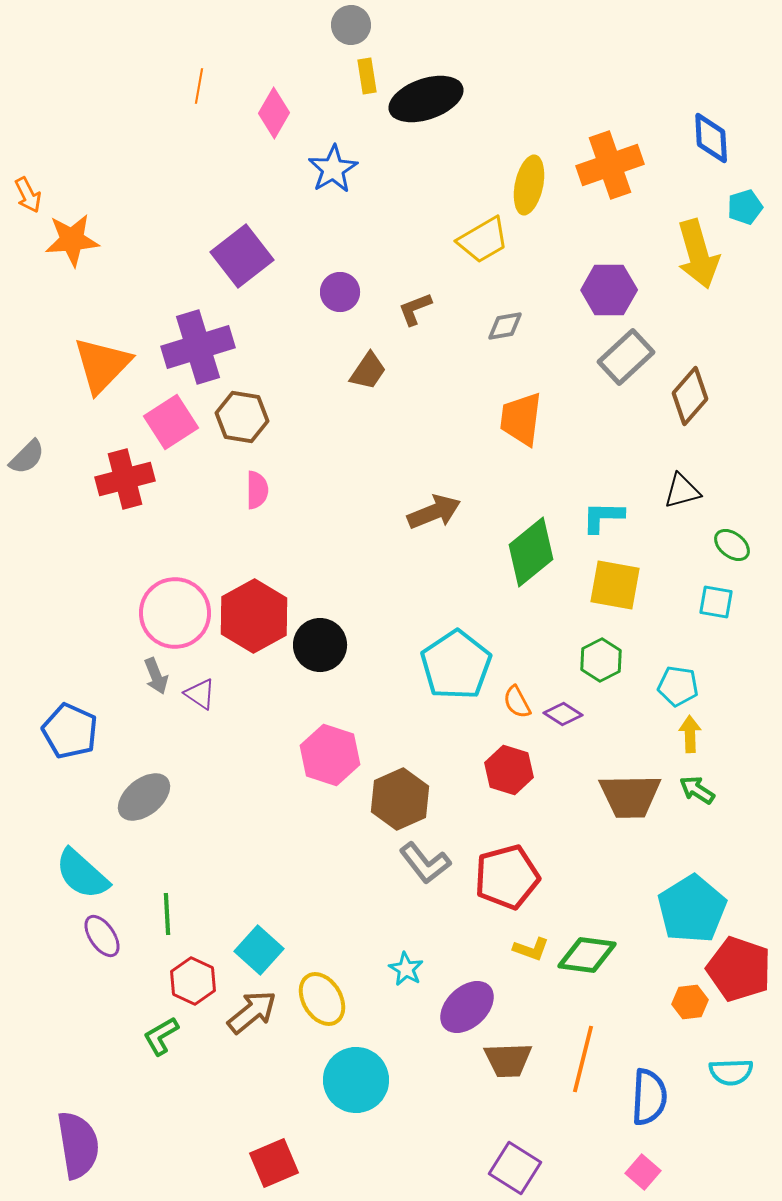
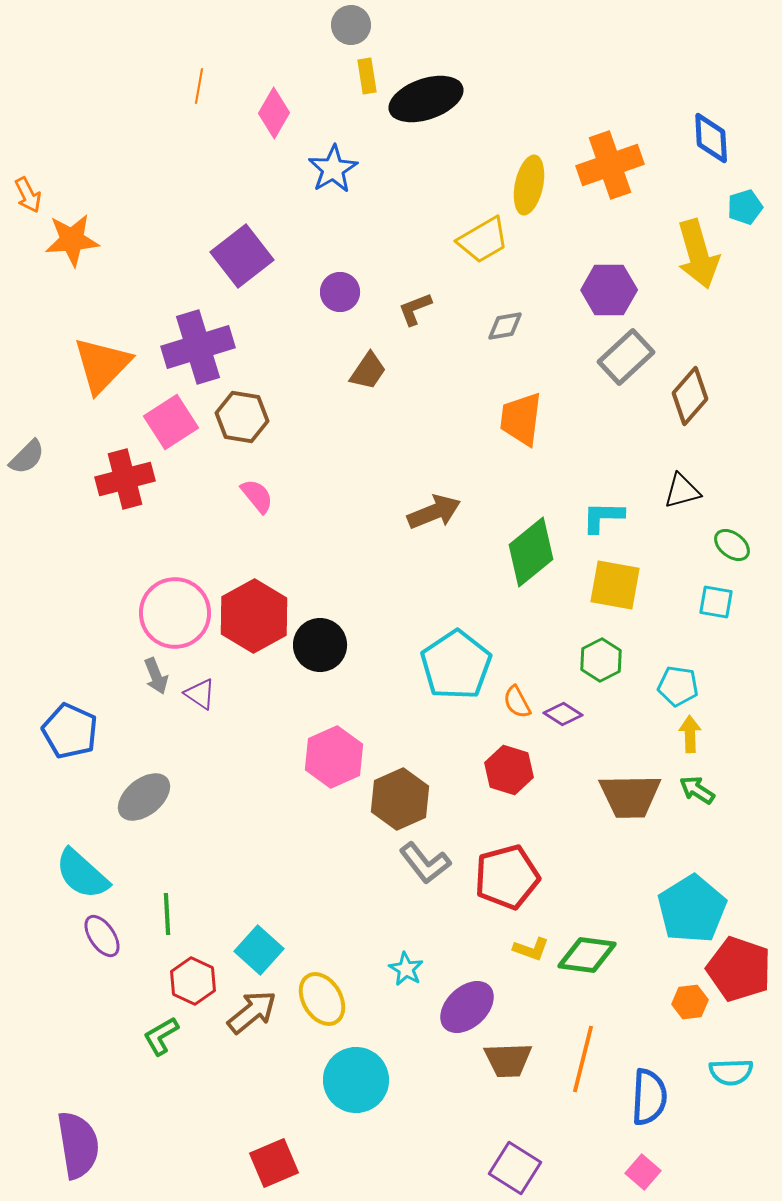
pink semicircle at (257, 490): moved 6 px down; rotated 39 degrees counterclockwise
pink hexagon at (330, 755): moved 4 px right, 2 px down; rotated 18 degrees clockwise
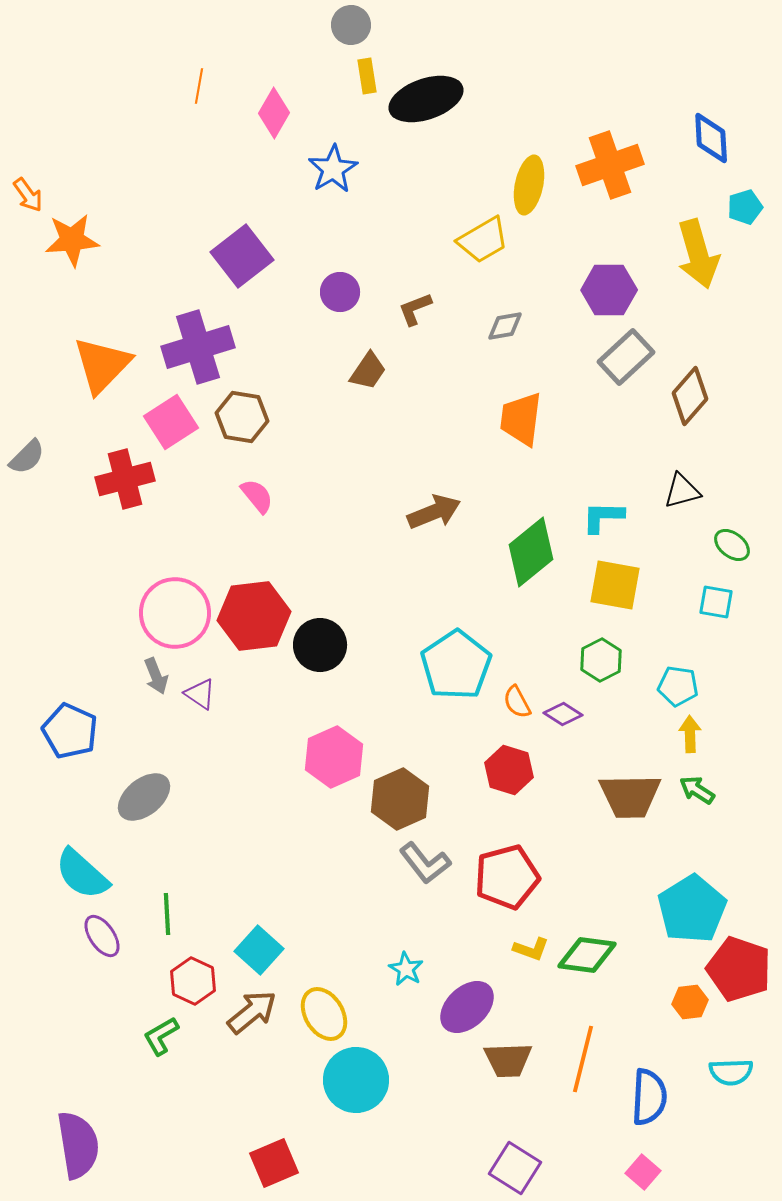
orange arrow at (28, 195): rotated 9 degrees counterclockwise
red hexagon at (254, 616): rotated 22 degrees clockwise
yellow ellipse at (322, 999): moved 2 px right, 15 px down
